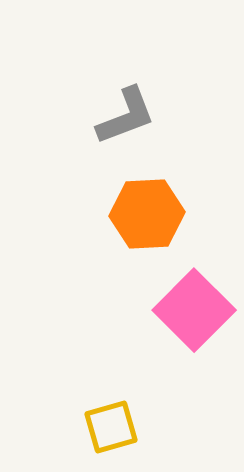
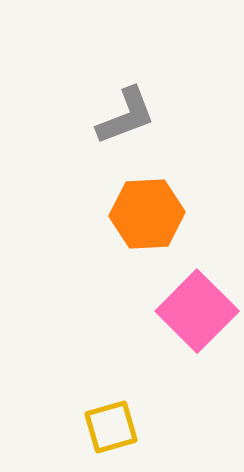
pink square: moved 3 px right, 1 px down
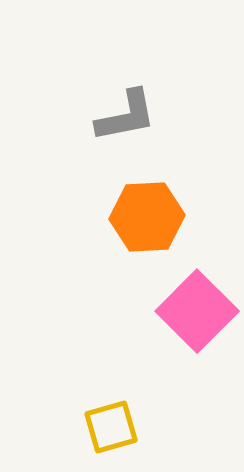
gray L-shape: rotated 10 degrees clockwise
orange hexagon: moved 3 px down
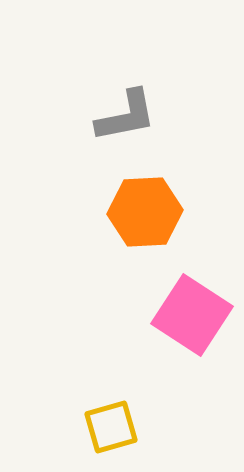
orange hexagon: moved 2 px left, 5 px up
pink square: moved 5 px left, 4 px down; rotated 12 degrees counterclockwise
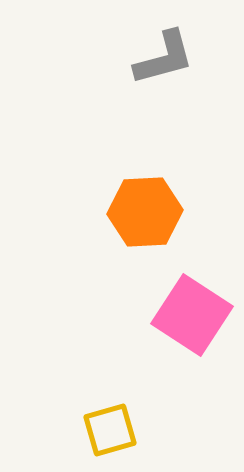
gray L-shape: moved 38 px right, 58 px up; rotated 4 degrees counterclockwise
yellow square: moved 1 px left, 3 px down
